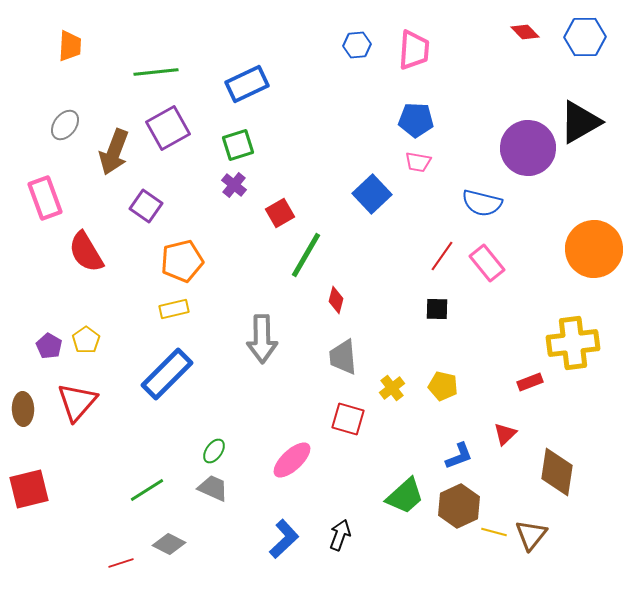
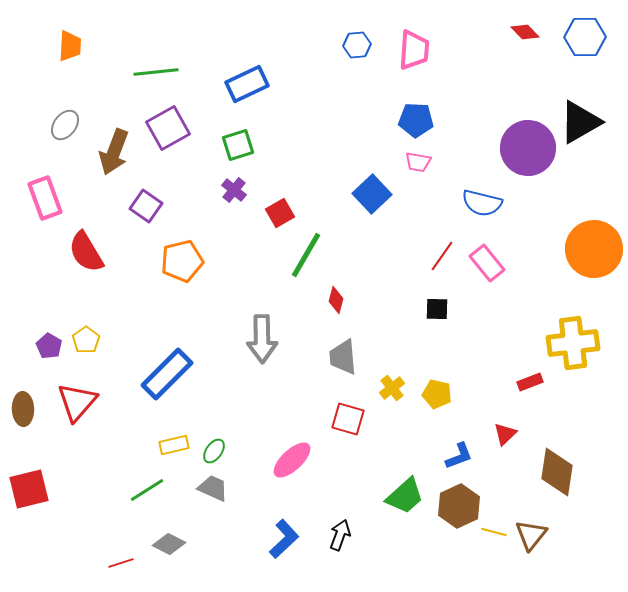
purple cross at (234, 185): moved 5 px down
yellow rectangle at (174, 309): moved 136 px down
yellow pentagon at (443, 386): moved 6 px left, 8 px down
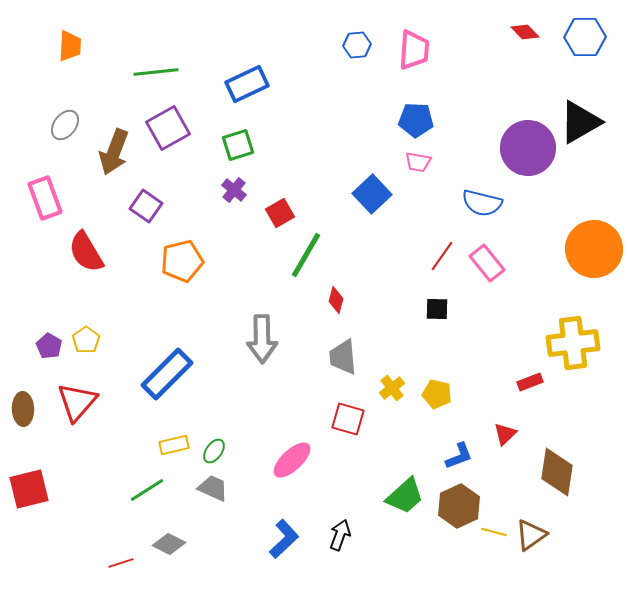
brown triangle at (531, 535): rotated 16 degrees clockwise
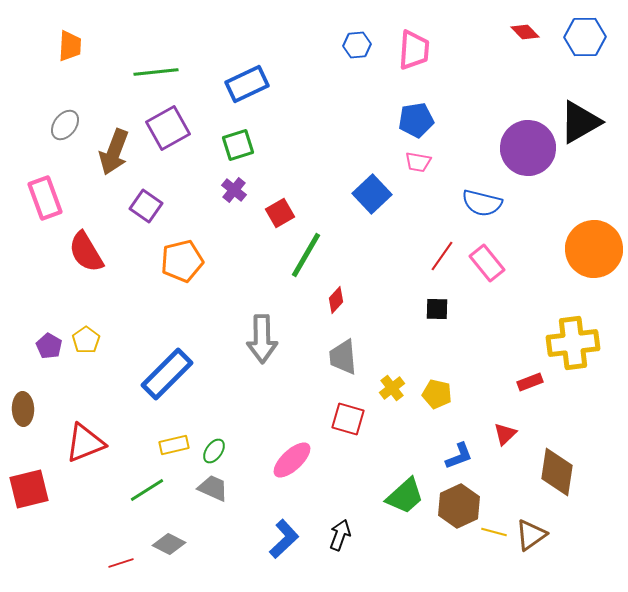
blue pentagon at (416, 120): rotated 12 degrees counterclockwise
red diamond at (336, 300): rotated 28 degrees clockwise
red triangle at (77, 402): moved 8 px right, 41 px down; rotated 27 degrees clockwise
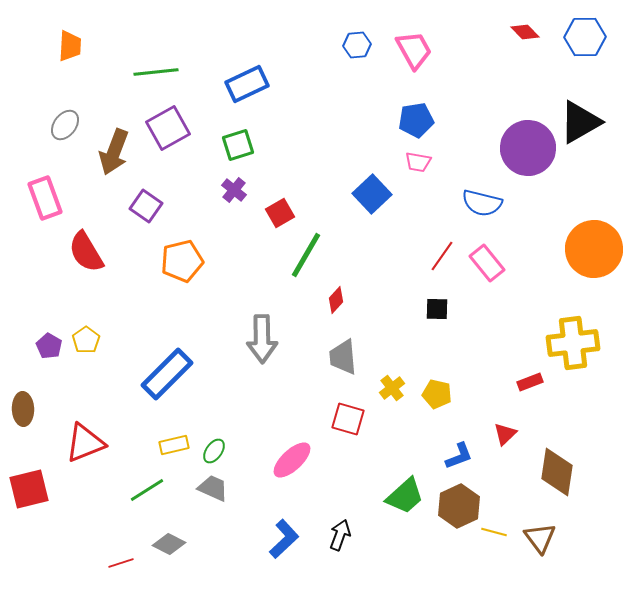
pink trapezoid at (414, 50): rotated 33 degrees counterclockwise
brown triangle at (531, 535): moved 9 px right, 3 px down; rotated 32 degrees counterclockwise
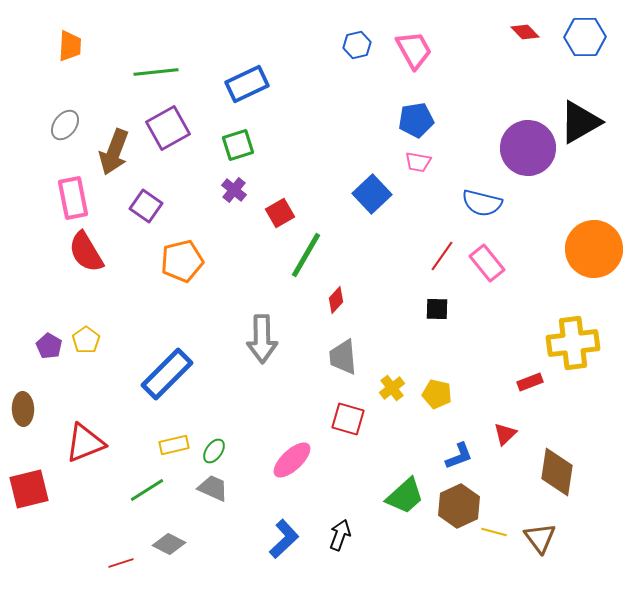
blue hexagon at (357, 45): rotated 8 degrees counterclockwise
pink rectangle at (45, 198): moved 28 px right; rotated 9 degrees clockwise
